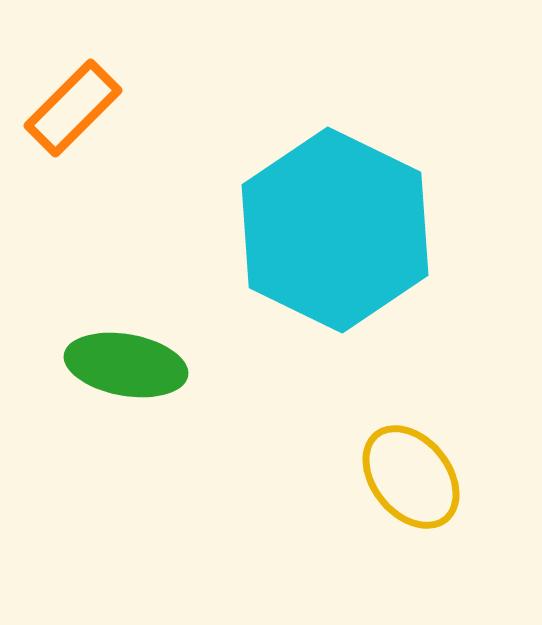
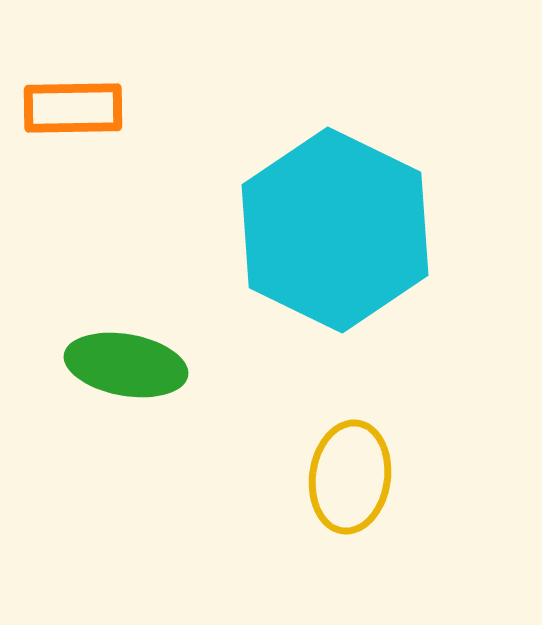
orange rectangle: rotated 44 degrees clockwise
yellow ellipse: moved 61 px left; rotated 47 degrees clockwise
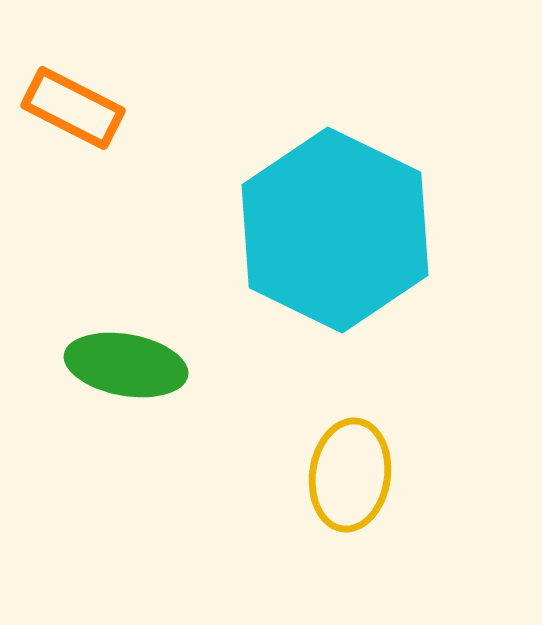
orange rectangle: rotated 28 degrees clockwise
yellow ellipse: moved 2 px up
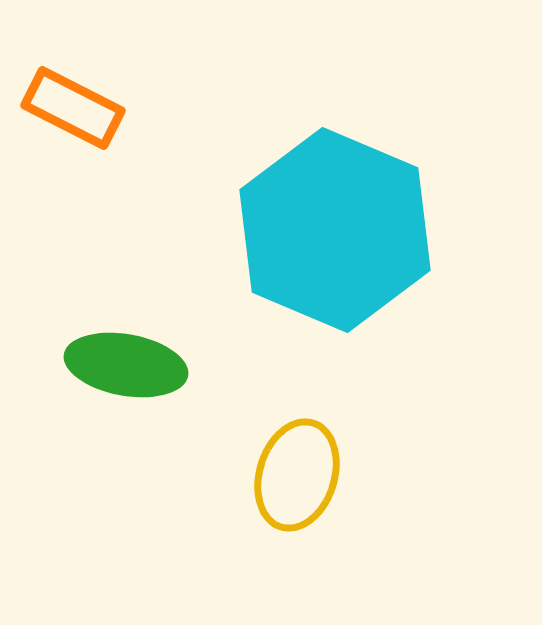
cyan hexagon: rotated 3 degrees counterclockwise
yellow ellipse: moved 53 px left; rotated 9 degrees clockwise
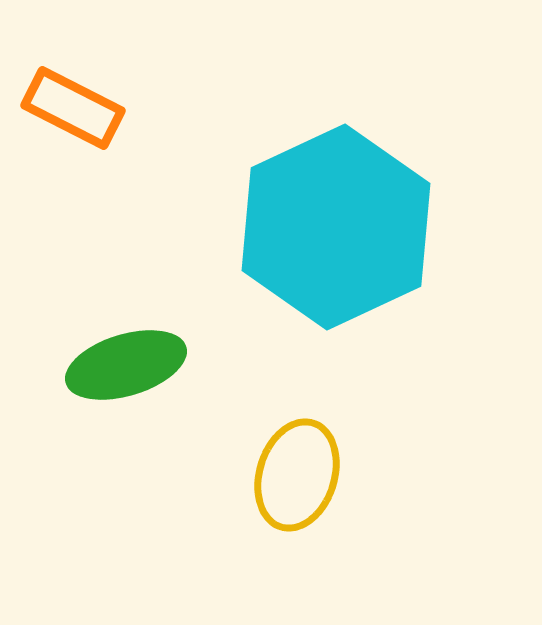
cyan hexagon: moved 1 px right, 3 px up; rotated 12 degrees clockwise
green ellipse: rotated 27 degrees counterclockwise
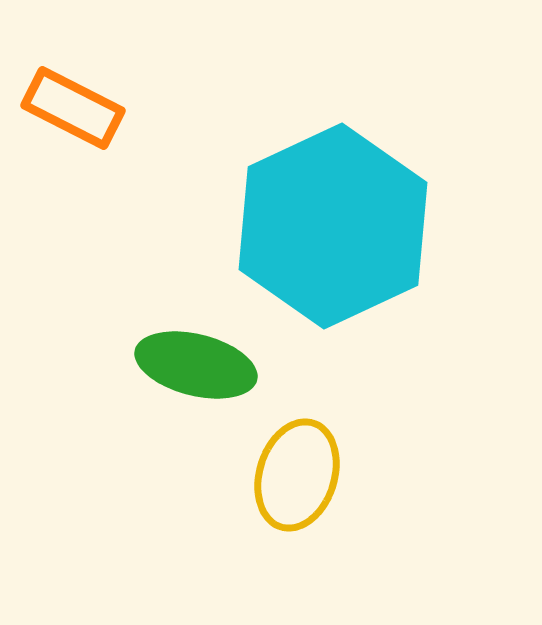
cyan hexagon: moved 3 px left, 1 px up
green ellipse: moved 70 px right; rotated 31 degrees clockwise
